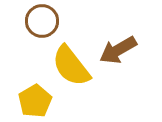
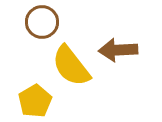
brown circle: moved 1 px down
brown arrow: rotated 27 degrees clockwise
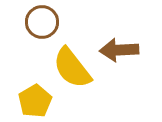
brown arrow: moved 1 px right
yellow semicircle: moved 1 px right, 2 px down
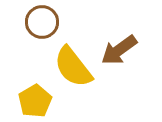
brown arrow: rotated 33 degrees counterclockwise
yellow semicircle: moved 1 px right, 1 px up
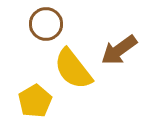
brown circle: moved 4 px right, 2 px down
yellow semicircle: moved 2 px down
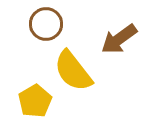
brown arrow: moved 11 px up
yellow semicircle: moved 2 px down
